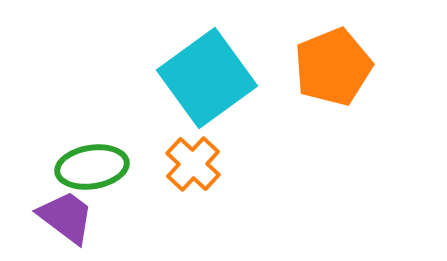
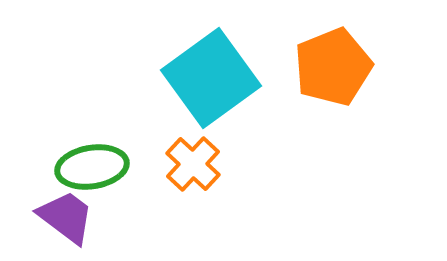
cyan square: moved 4 px right
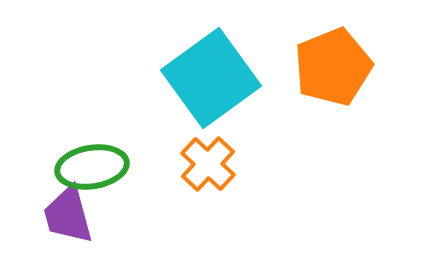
orange cross: moved 15 px right
purple trapezoid: moved 2 px right, 2 px up; rotated 142 degrees counterclockwise
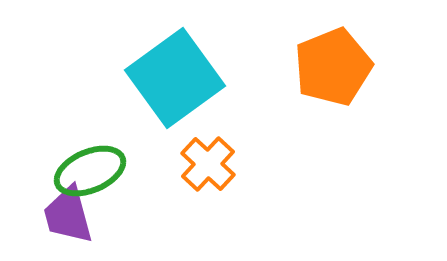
cyan square: moved 36 px left
green ellipse: moved 2 px left, 4 px down; rotated 14 degrees counterclockwise
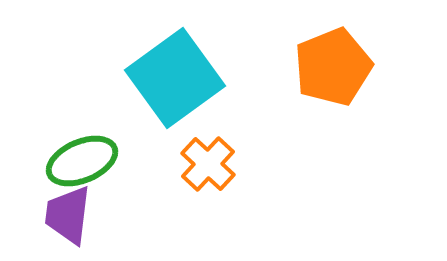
green ellipse: moved 8 px left, 10 px up
purple trapezoid: rotated 22 degrees clockwise
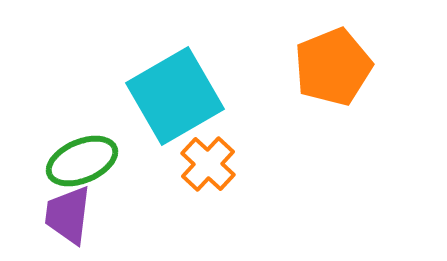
cyan square: moved 18 px down; rotated 6 degrees clockwise
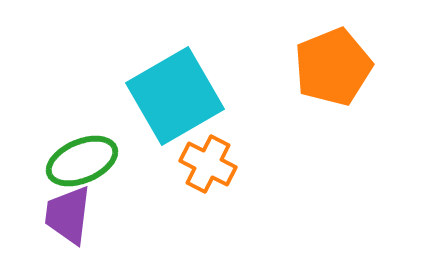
orange cross: rotated 16 degrees counterclockwise
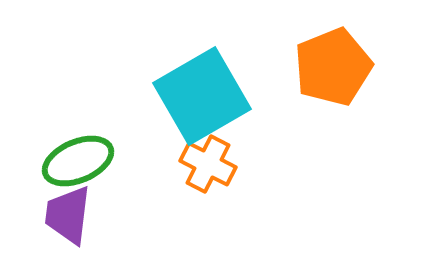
cyan square: moved 27 px right
green ellipse: moved 4 px left
